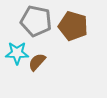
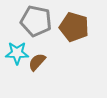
brown pentagon: moved 1 px right, 1 px down
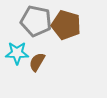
brown pentagon: moved 8 px left, 2 px up
brown semicircle: rotated 12 degrees counterclockwise
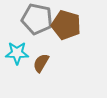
gray pentagon: moved 1 px right, 2 px up
brown semicircle: moved 4 px right, 1 px down
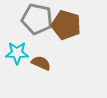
brown semicircle: rotated 84 degrees clockwise
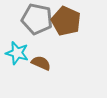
brown pentagon: moved 4 px up; rotated 8 degrees clockwise
cyan star: rotated 15 degrees clockwise
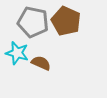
gray pentagon: moved 4 px left, 3 px down
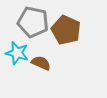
brown pentagon: moved 9 px down
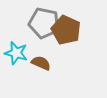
gray pentagon: moved 11 px right, 1 px down
cyan star: moved 1 px left
